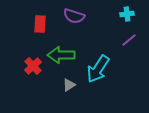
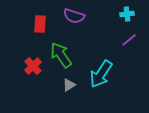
green arrow: rotated 56 degrees clockwise
cyan arrow: moved 3 px right, 5 px down
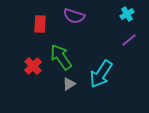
cyan cross: rotated 24 degrees counterclockwise
green arrow: moved 2 px down
gray triangle: moved 1 px up
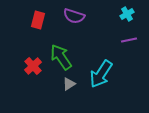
red rectangle: moved 2 px left, 4 px up; rotated 12 degrees clockwise
purple line: rotated 28 degrees clockwise
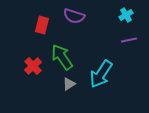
cyan cross: moved 1 px left, 1 px down
red rectangle: moved 4 px right, 5 px down
green arrow: moved 1 px right
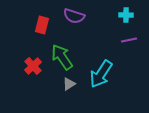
cyan cross: rotated 32 degrees clockwise
